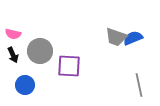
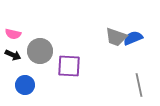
black arrow: rotated 42 degrees counterclockwise
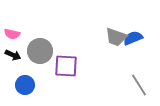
pink semicircle: moved 1 px left
purple square: moved 3 px left
gray line: rotated 20 degrees counterclockwise
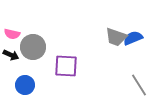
gray circle: moved 7 px left, 4 px up
black arrow: moved 2 px left
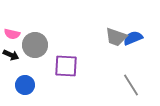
gray circle: moved 2 px right, 2 px up
gray line: moved 8 px left
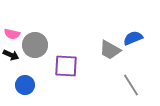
gray trapezoid: moved 6 px left, 13 px down; rotated 10 degrees clockwise
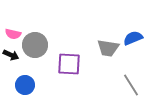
pink semicircle: moved 1 px right
gray trapezoid: moved 2 px left, 2 px up; rotated 20 degrees counterclockwise
purple square: moved 3 px right, 2 px up
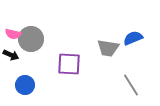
gray circle: moved 4 px left, 6 px up
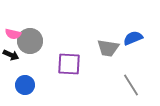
gray circle: moved 1 px left, 2 px down
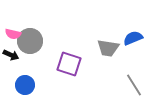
purple square: rotated 15 degrees clockwise
gray line: moved 3 px right
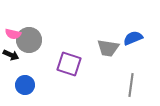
gray circle: moved 1 px left, 1 px up
gray line: moved 3 px left; rotated 40 degrees clockwise
